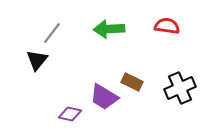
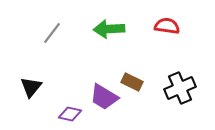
black triangle: moved 6 px left, 27 px down
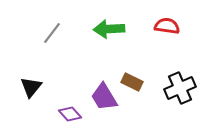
purple trapezoid: rotated 28 degrees clockwise
purple diamond: rotated 35 degrees clockwise
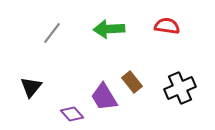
brown rectangle: rotated 25 degrees clockwise
purple diamond: moved 2 px right
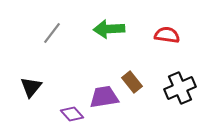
red semicircle: moved 9 px down
purple trapezoid: rotated 112 degrees clockwise
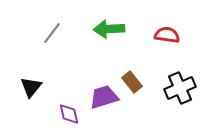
purple trapezoid: rotated 8 degrees counterclockwise
purple diamond: moved 3 px left; rotated 30 degrees clockwise
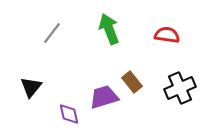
green arrow: rotated 72 degrees clockwise
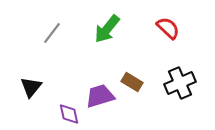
green arrow: moved 2 px left; rotated 120 degrees counterclockwise
red semicircle: moved 1 px right, 7 px up; rotated 35 degrees clockwise
brown rectangle: rotated 20 degrees counterclockwise
black cross: moved 5 px up
purple trapezoid: moved 4 px left, 1 px up
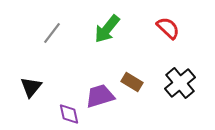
black cross: rotated 16 degrees counterclockwise
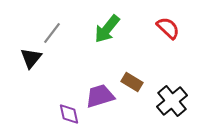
black cross: moved 8 px left, 18 px down
black triangle: moved 29 px up
